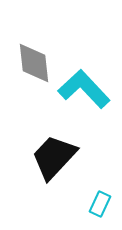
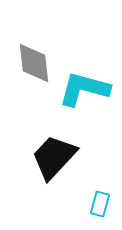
cyan L-shape: rotated 32 degrees counterclockwise
cyan rectangle: rotated 10 degrees counterclockwise
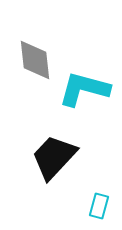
gray diamond: moved 1 px right, 3 px up
cyan rectangle: moved 1 px left, 2 px down
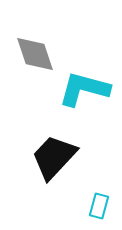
gray diamond: moved 6 px up; rotated 12 degrees counterclockwise
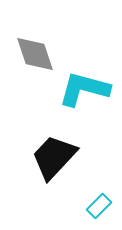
cyan rectangle: rotated 30 degrees clockwise
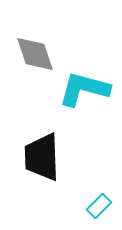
black trapezoid: moved 12 px left; rotated 45 degrees counterclockwise
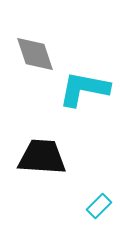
cyan L-shape: rotated 4 degrees counterclockwise
black trapezoid: rotated 96 degrees clockwise
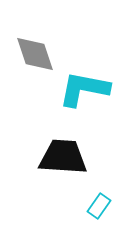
black trapezoid: moved 21 px right
cyan rectangle: rotated 10 degrees counterclockwise
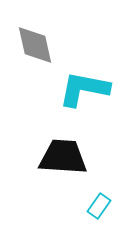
gray diamond: moved 9 px up; rotated 6 degrees clockwise
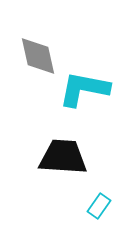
gray diamond: moved 3 px right, 11 px down
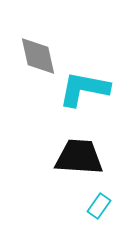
black trapezoid: moved 16 px right
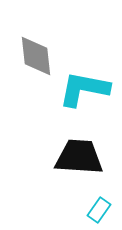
gray diamond: moved 2 px left; rotated 6 degrees clockwise
cyan rectangle: moved 4 px down
